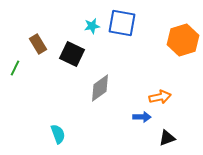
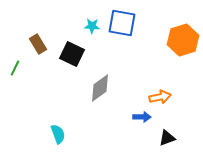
cyan star: rotated 14 degrees clockwise
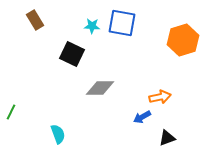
brown rectangle: moved 3 px left, 24 px up
green line: moved 4 px left, 44 px down
gray diamond: rotated 36 degrees clockwise
blue arrow: rotated 150 degrees clockwise
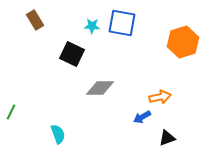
orange hexagon: moved 2 px down
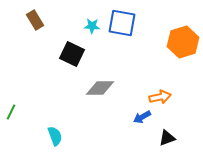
cyan semicircle: moved 3 px left, 2 px down
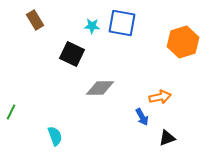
blue arrow: rotated 90 degrees counterclockwise
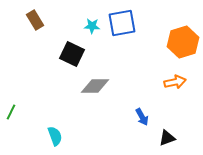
blue square: rotated 20 degrees counterclockwise
gray diamond: moved 5 px left, 2 px up
orange arrow: moved 15 px right, 15 px up
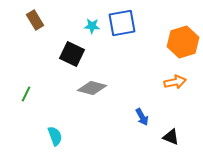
gray diamond: moved 3 px left, 2 px down; rotated 16 degrees clockwise
green line: moved 15 px right, 18 px up
black triangle: moved 4 px right, 1 px up; rotated 42 degrees clockwise
